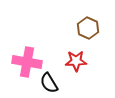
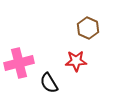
pink cross: moved 8 px left, 1 px down; rotated 24 degrees counterclockwise
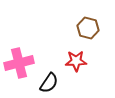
brown hexagon: rotated 10 degrees counterclockwise
black semicircle: rotated 115 degrees counterclockwise
